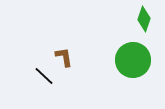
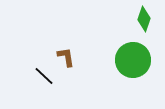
brown L-shape: moved 2 px right
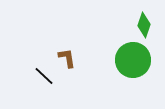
green diamond: moved 6 px down
brown L-shape: moved 1 px right, 1 px down
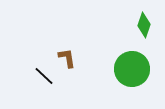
green circle: moved 1 px left, 9 px down
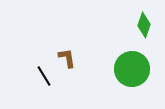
black line: rotated 15 degrees clockwise
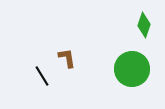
black line: moved 2 px left
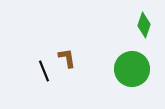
black line: moved 2 px right, 5 px up; rotated 10 degrees clockwise
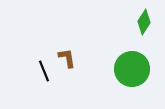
green diamond: moved 3 px up; rotated 15 degrees clockwise
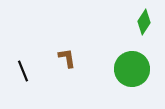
black line: moved 21 px left
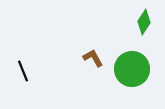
brown L-shape: moved 26 px right; rotated 20 degrees counterclockwise
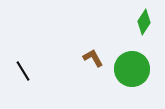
black line: rotated 10 degrees counterclockwise
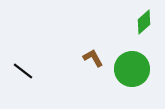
green diamond: rotated 15 degrees clockwise
black line: rotated 20 degrees counterclockwise
